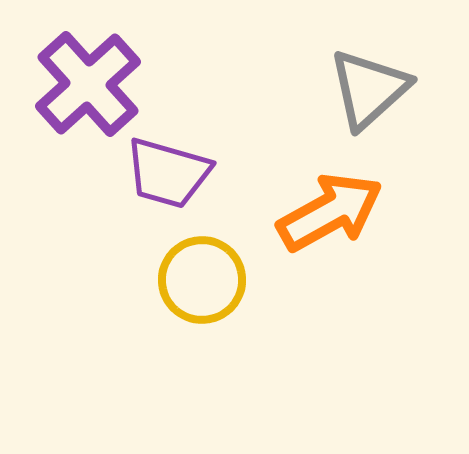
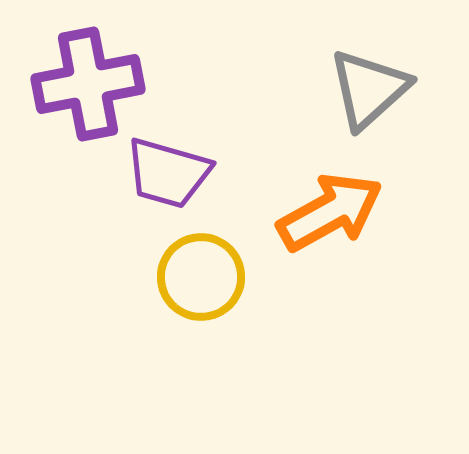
purple cross: rotated 31 degrees clockwise
yellow circle: moved 1 px left, 3 px up
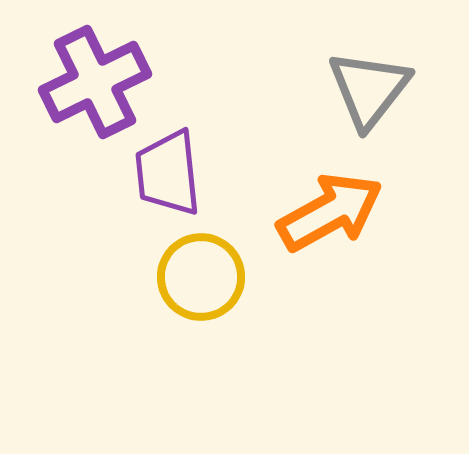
purple cross: moved 7 px right, 2 px up; rotated 15 degrees counterclockwise
gray triangle: rotated 10 degrees counterclockwise
purple trapezoid: rotated 68 degrees clockwise
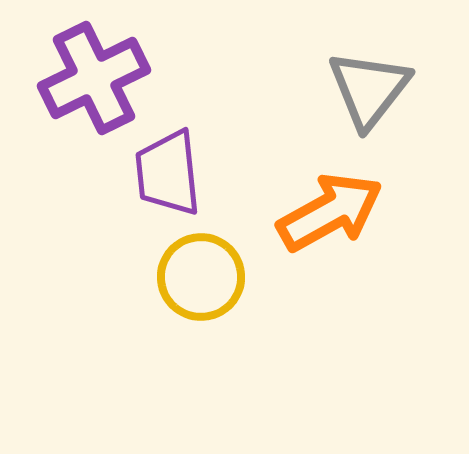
purple cross: moved 1 px left, 4 px up
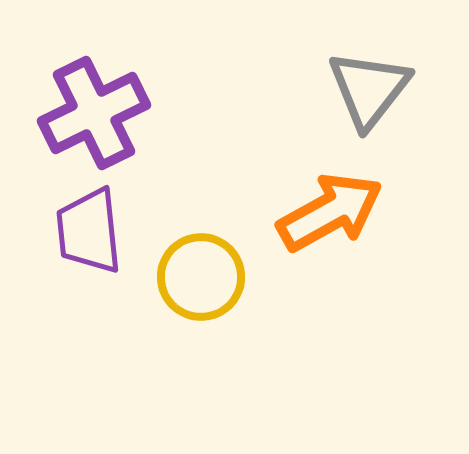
purple cross: moved 35 px down
purple trapezoid: moved 79 px left, 58 px down
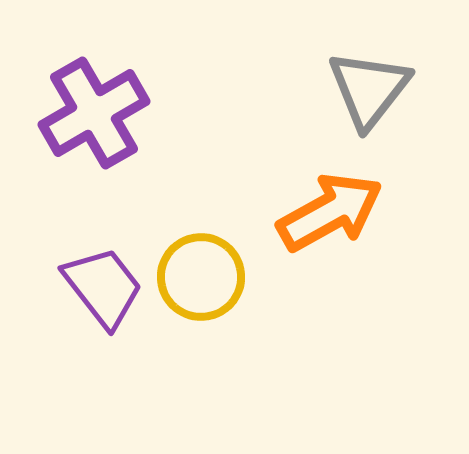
purple cross: rotated 4 degrees counterclockwise
purple trapezoid: moved 14 px right, 56 px down; rotated 148 degrees clockwise
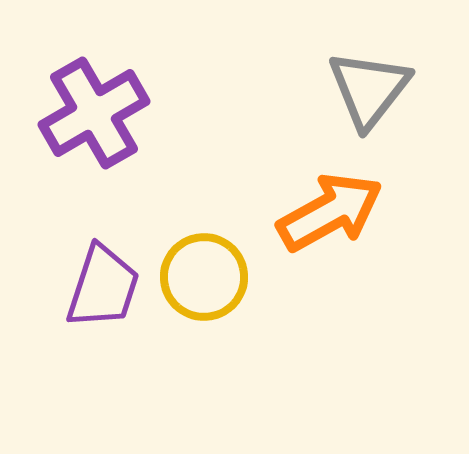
yellow circle: moved 3 px right
purple trapezoid: rotated 56 degrees clockwise
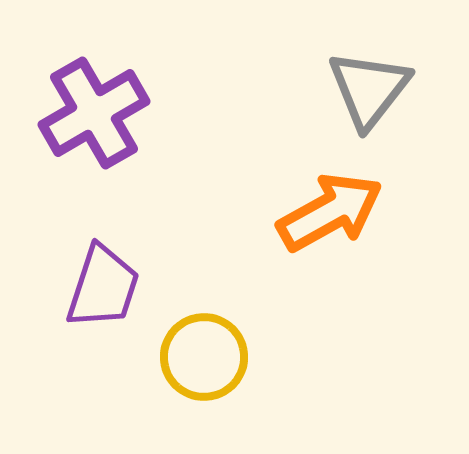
yellow circle: moved 80 px down
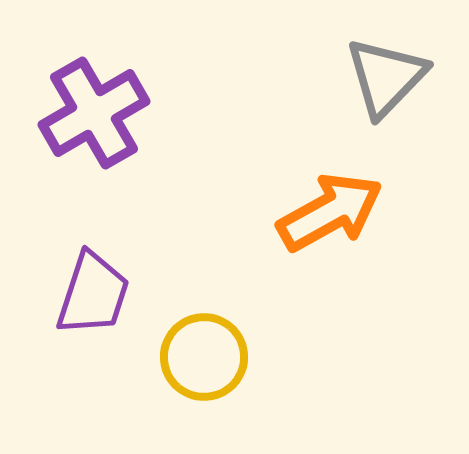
gray triangle: moved 17 px right, 12 px up; rotated 6 degrees clockwise
purple trapezoid: moved 10 px left, 7 px down
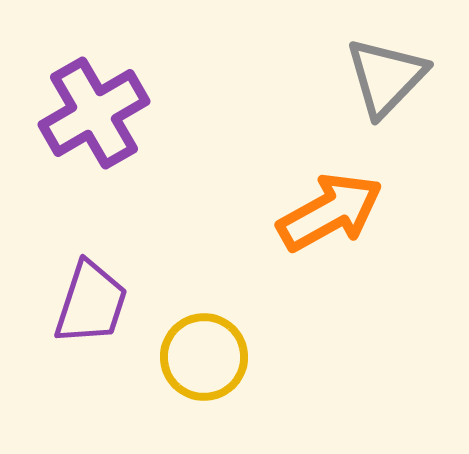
purple trapezoid: moved 2 px left, 9 px down
